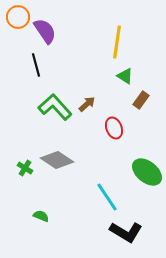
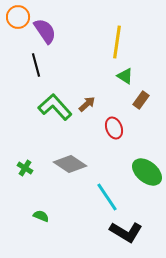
gray diamond: moved 13 px right, 4 px down
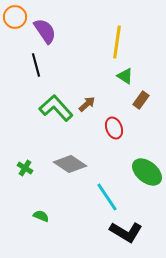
orange circle: moved 3 px left
green L-shape: moved 1 px right, 1 px down
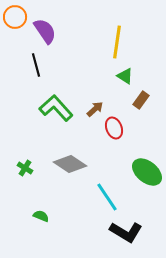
brown arrow: moved 8 px right, 5 px down
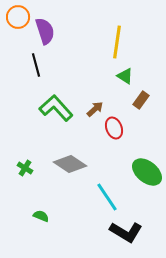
orange circle: moved 3 px right
purple semicircle: rotated 16 degrees clockwise
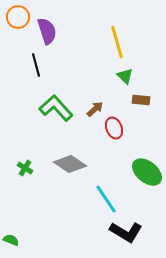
purple semicircle: moved 2 px right
yellow line: rotated 24 degrees counterclockwise
green triangle: rotated 12 degrees clockwise
brown rectangle: rotated 60 degrees clockwise
cyan line: moved 1 px left, 2 px down
green semicircle: moved 30 px left, 24 px down
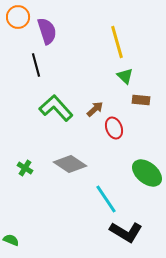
green ellipse: moved 1 px down
